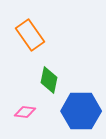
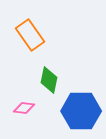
pink diamond: moved 1 px left, 4 px up
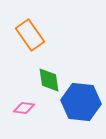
green diamond: rotated 20 degrees counterclockwise
blue hexagon: moved 9 px up; rotated 6 degrees clockwise
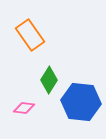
green diamond: rotated 40 degrees clockwise
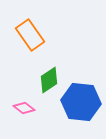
green diamond: rotated 24 degrees clockwise
pink diamond: rotated 30 degrees clockwise
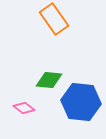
orange rectangle: moved 24 px right, 16 px up
green diamond: rotated 40 degrees clockwise
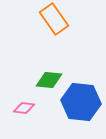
pink diamond: rotated 30 degrees counterclockwise
